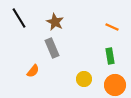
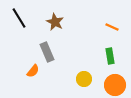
gray rectangle: moved 5 px left, 4 px down
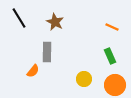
gray rectangle: rotated 24 degrees clockwise
green rectangle: rotated 14 degrees counterclockwise
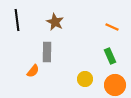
black line: moved 2 px left, 2 px down; rotated 25 degrees clockwise
yellow circle: moved 1 px right
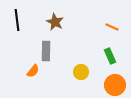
gray rectangle: moved 1 px left, 1 px up
yellow circle: moved 4 px left, 7 px up
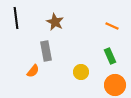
black line: moved 1 px left, 2 px up
orange line: moved 1 px up
gray rectangle: rotated 12 degrees counterclockwise
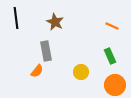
orange semicircle: moved 4 px right
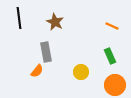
black line: moved 3 px right
gray rectangle: moved 1 px down
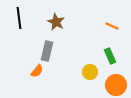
brown star: moved 1 px right
gray rectangle: moved 1 px right, 1 px up; rotated 24 degrees clockwise
yellow circle: moved 9 px right
orange circle: moved 1 px right
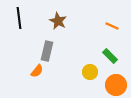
brown star: moved 2 px right, 1 px up
green rectangle: rotated 21 degrees counterclockwise
